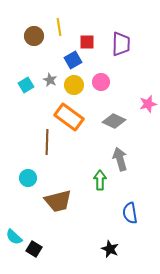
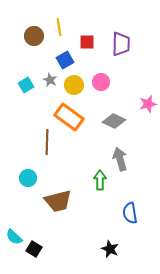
blue square: moved 8 px left
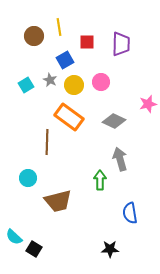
black star: rotated 24 degrees counterclockwise
